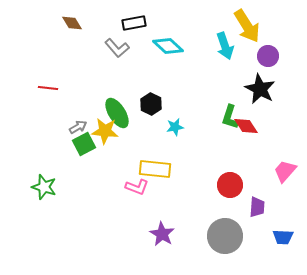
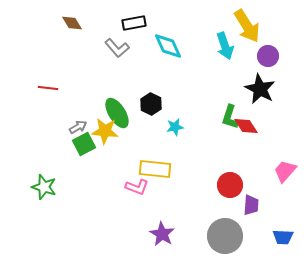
cyan diamond: rotated 24 degrees clockwise
purple trapezoid: moved 6 px left, 2 px up
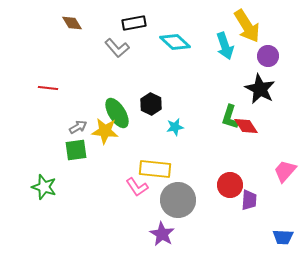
cyan diamond: moved 7 px right, 4 px up; rotated 24 degrees counterclockwise
green square: moved 8 px left, 6 px down; rotated 20 degrees clockwise
pink L-shape: rotated 35 degrees clockwise
purple trapezoid: moved 2 px left, 5 px up
gray circle: moved 47 px left, 36 px up
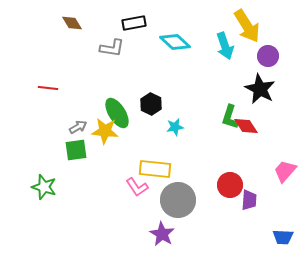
gray L-shape: moved 5 px left; rotated 40 degrees counterclockwise
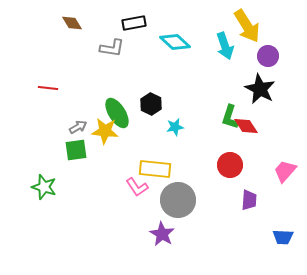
red circle: moved 20 px up
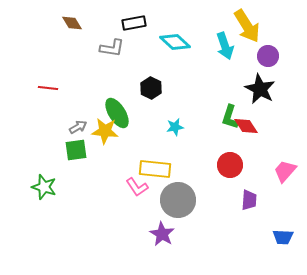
black hexagon: moved 16 px up
